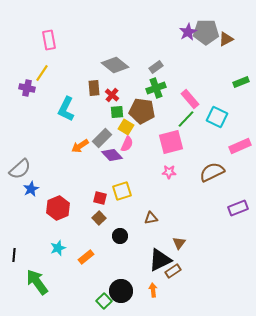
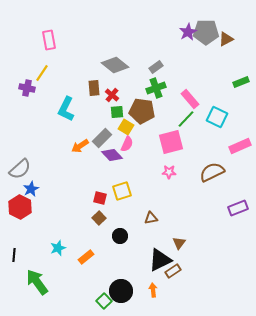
red hexagon at (58, 208): moved 38 px left, 1 px up; rotated 10 degrees counterclockwise
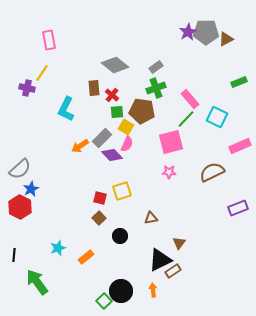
green rectangle at (241, 82): moved 2 px left
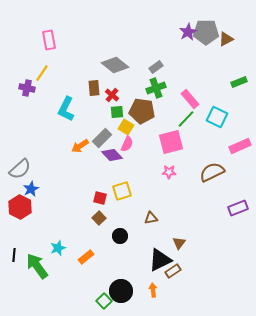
green arrow at (37, 282): moved 16 px up
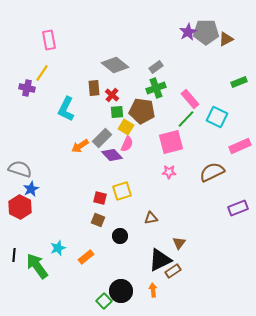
gray semicircle at (20, 169): rotated 120 degrees counterclockwise
brown square at (99, 218): moved 1 px left, 2 px down; rotated 24 degrees counterclockwise
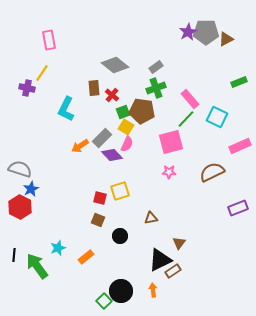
green square at (117, 112): moved 6 px right; rotated 16 degrees counterclockwise
yellow square at (122, 191): moved 2 px left
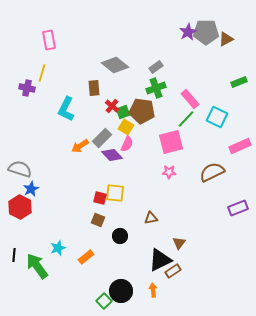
yellow line at (42, 73): rotated 18 degrees counterclockwise
red cross at (112, 95): moved 11 px down
yellow square at (120, 191): moved 5 px left, 2 px down; rotated 24 degrees clockwise
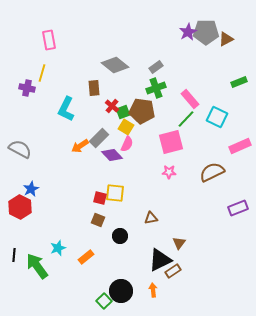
gray rectangle at (102, 138): moved 3 px left
gray semicircle at (20, 169): moved 20 px up; rotated 10 degrees clockwise
